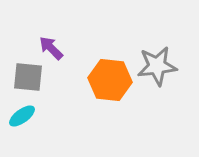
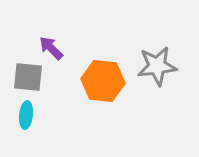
orange hexagon: moved 7 px left, 1 px down
cyan ellipse: moved 4 px right, 1 px up; rotated 48 degrees counterclockwise
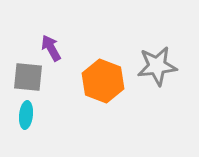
purple arrow: rotated 16 degrees clockwise
orange hexagon: rotated 15 degrees clockwise
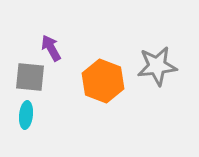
gray square: moved 2 px right
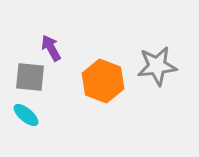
cyan ellipse: rotated 56 degrees counterclockwise
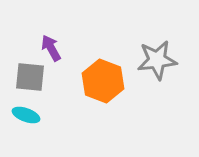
gray star: moved 6 px up
cyan ellipse: rotated 20 degrees counterclockwise
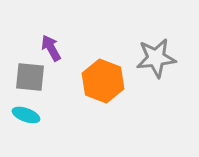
gray star: moved 1 px left, 2 px up
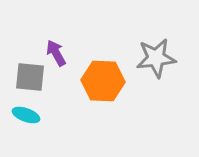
purple arrow: moved 5 px right, 5 px down
orange hexagon: rotated 18 degrees counterclockwise
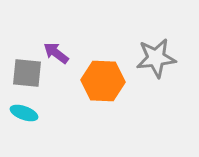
purple arrow: rotated 24 degrees counterclockwise
gray square: moved 3 px left, 4 px up
cyan ellipse: moved 2 px left, 2 px up
